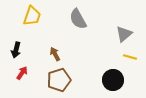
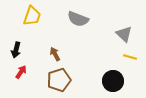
gray semicircle: rotated 40 degrees counterclockwise
gray triangle: rotated 36 degrees counterclockwise
red arrow: moved 1 px left, 1 px up
black circle: moved 1 px down
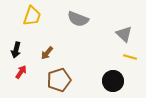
brown arrow: moved 8 px left, 1 px up; rotated 112 degrees counterclockwise
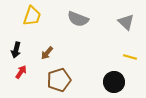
gray triangle: moved 2 px right, 12 px up
black circle: moved 1 px right, 1 px down
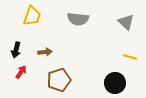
gray semicircle: rotated 15 degrees counterclockwise
brown arrow: moved 2 px left, 1 px up; rotated 136 degrees counterclockwise
black circle: moved 1 px right, 1 px down
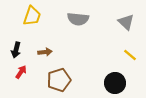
yellow line: moved 2 px up; rotated 24 degrees clockwise
